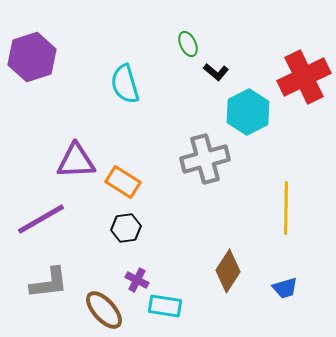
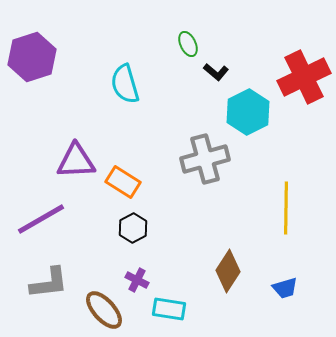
black hexagon: moved 7 px right; rotated 20 degrees counterclockwise
cyan rectangle: moved 4 px right, 3 px down
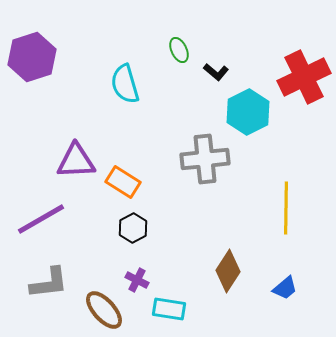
green ellipse: moved 9 px left, 6 px down
gray cross: rotated 9 degrees clockwise
blue trapezoid: rotated 24 degrees counterclockwise
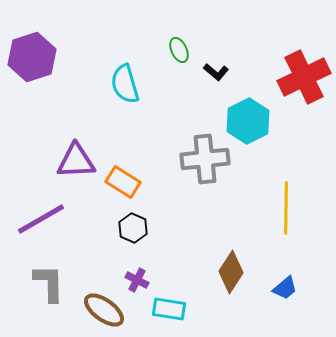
cyan hexagon: moved 9 px down
black hexagon: rotated 8 degrees counterclockwise
brown diamond: moved 3 px right, 1 px down
gray L-shape: rotated 84 degrees counterclockwise
brown ellipse: rotated 12 degrees counterclockwise
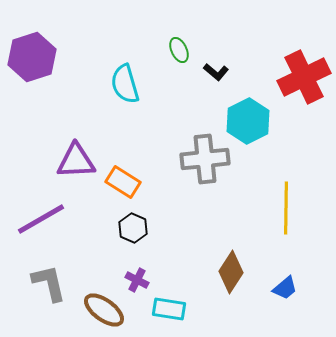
gray L-shape: rotated 12 degrees counterclockwise
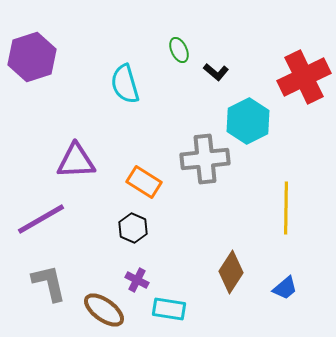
orange rectangle: moved 21 px right
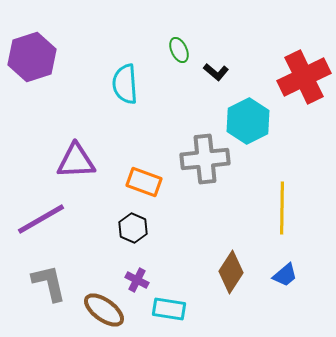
cyan semicircle: rotated 12 degrees clockwise
orange rectangle: rotated 12 degrees counterclockwise
yellow line: moved 4 px left
blue trapezoid: moved 13 px up
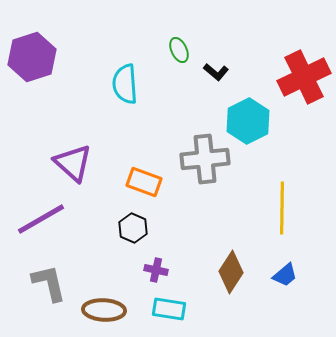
purple triangle: moved 3 px left, 2 px down; rotated 45 degrees clockwise
purple cross: moved 19 px right, 10 px up; rotated 15 degrees counterclockwise
brown ellipse: rotated 33 degrees counterclockwise
